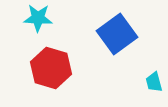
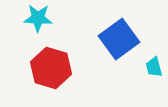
blue square: moved 2 px right, 5 px down
cyan trapezoid: moved 15 px up
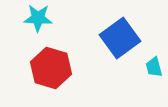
blue square: moved 1 px right, 1 px up
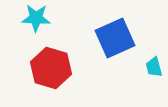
cyan star: moved 2 px left
blue square: moved 5 px left; rotated 12 degrees clockwise
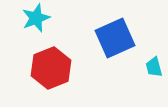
cyan star: rotated 24 degrees counterclockwise
red hexagon: rotated 21 degrees clockwise
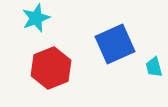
blue square: moved 6 px down
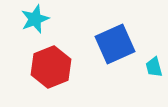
cyan star: moved 1 px left, 1 px down
red hexagon: moved 1 px up
